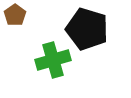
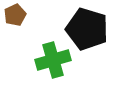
brown pentagon: rotated 10 degrees clockwise
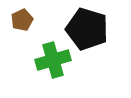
brown pentagon: moved 7 px right, 5 px down
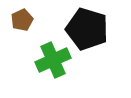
green cross: rotated 8 degrees counterclockwise
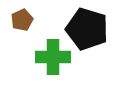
green cross: moved 3 px up; rotated 24 degrees clockwise
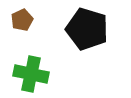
green cross: moved 22 px left, 17 px down; rotated 12 degrees clockwise
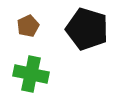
brown pentagon: moved 6 px right, 6 px down
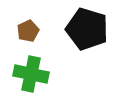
brown pentagon: moved 5 px down
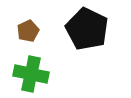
black pentagon: rotated 9 degrees clockwise
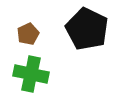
brown pentagon: moved 3 px down
